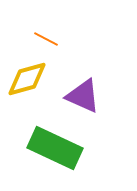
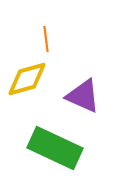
orange line: rotated 55 degrees clockwise
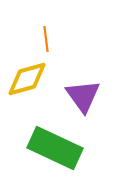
purple triangle: rotated 30 degrees clockwise
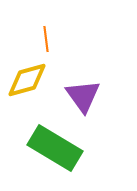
yellow diamond: moved 1 px down
green rectangle: rotated 6 degrees clockwise
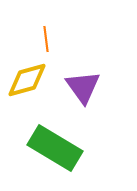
purple triangle: moved 9 px up
